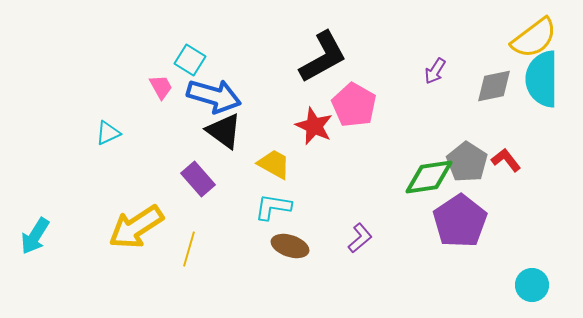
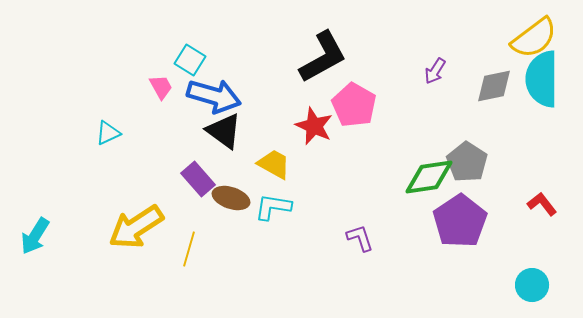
red L-shape: moved 36 px right, 44 px down
purple L-shape: rotated 68 degrees counterclockwise
brown ellipse: moved 59 px left, 48 px up
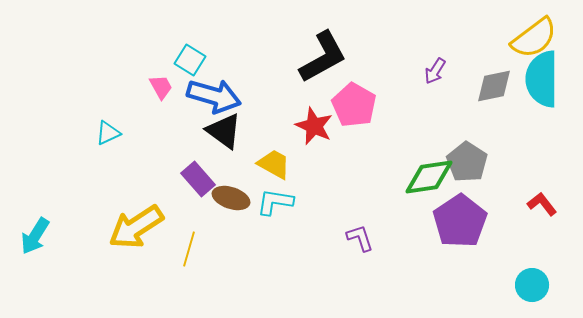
cyan L-shape: moved 2 px right, 5 px up
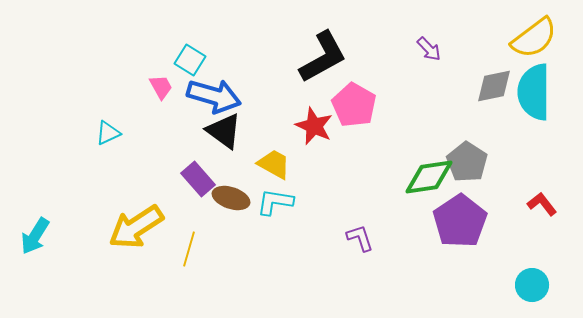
purple arrow: moved 6 px left, 22 px up; rotated 76 degrees counterclockwise
cyan semicircle: moved 8 px left, 13 px down
